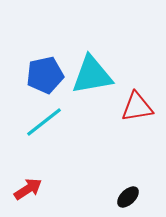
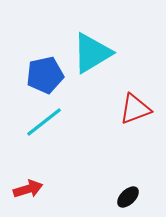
cyan triangle: moved 22 px up; rotated 21 degrees counterclockwise
red triangle: moved 2 px left, 2 px down; rotated 12 degrees counterclockwise
red arrow: rotated 16 degrees clockwise
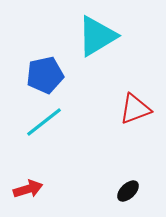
cyan triangle: moved 5 px right, 17 px up
black ellipse: moved 6 px up
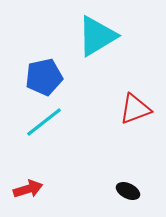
blue pentagon: moved 1 px left, 2 px down
black ellipse: rotated 70 degrees clockwise
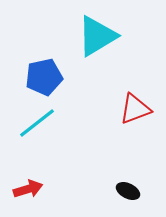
cyan line: moved 7 px left, 1 px down
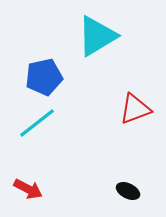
red arrow: rotated 44 degrees clockwise
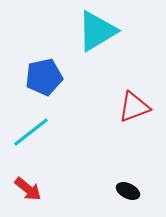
cyan triangle: moved 5 px up
red triangle: moved 1 px left, 2 px up
cyan line: moved 6 px left, 9 px down
red arrow: rotated 12 degrees clockwise
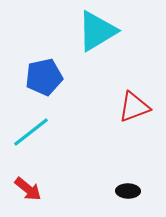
black ellipse: rotated 25 degrees counterclockwise
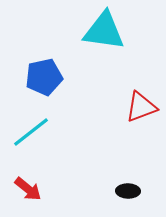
cyan triangle: moved 7 px right; rotated 39 degrees clockwise
red triangle: moved 7 px right
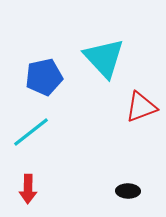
cyan triangle: moved 27 px down; rotated 39 degrees clockwise
red arrow: rotated 52 degrees clockwise
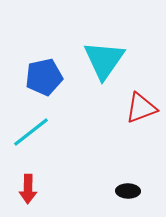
cyan triangle: moved 2 px down; rotated 18 degrees clockwise
red triangle: moved 1 px down
